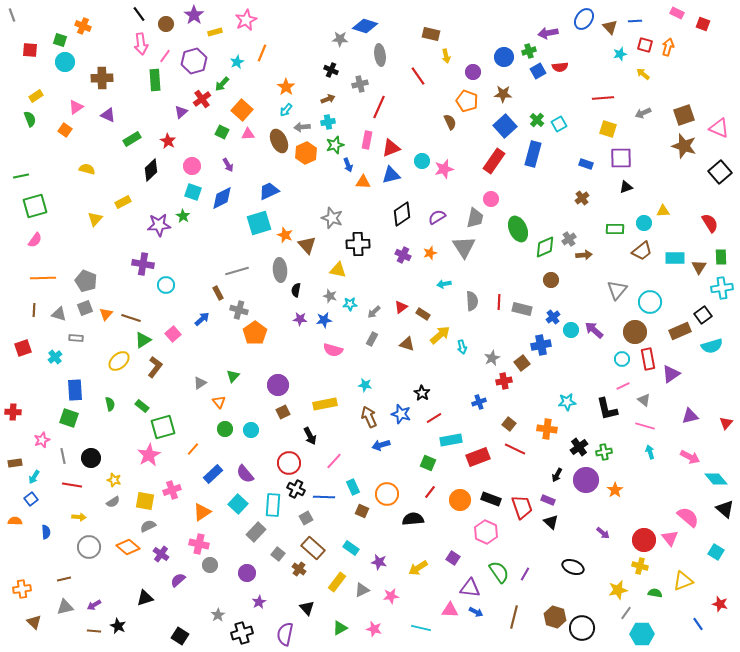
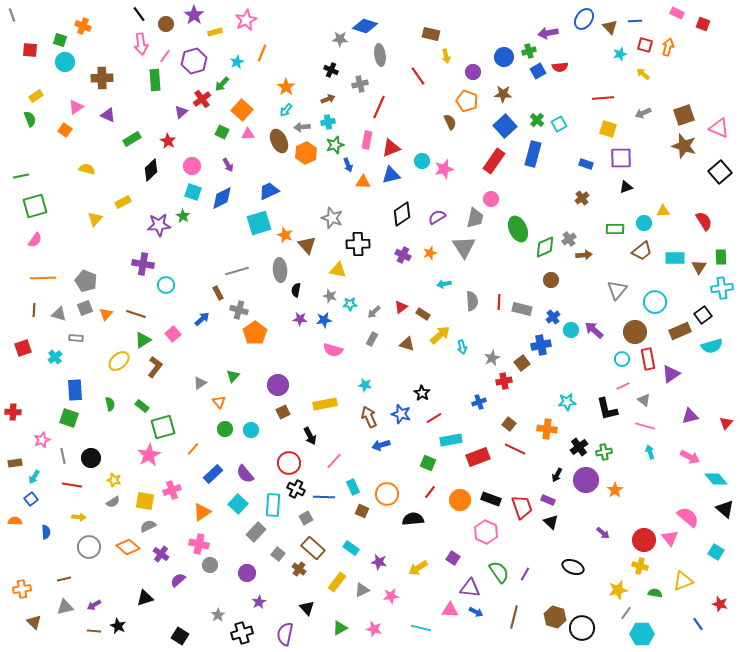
red semicircle at (710, 223): moved 6 px left, 2 px up
cyan circle at (650, 302): moved 5 px right
brown line at (131, 318): moved 5 px right, 4 px up
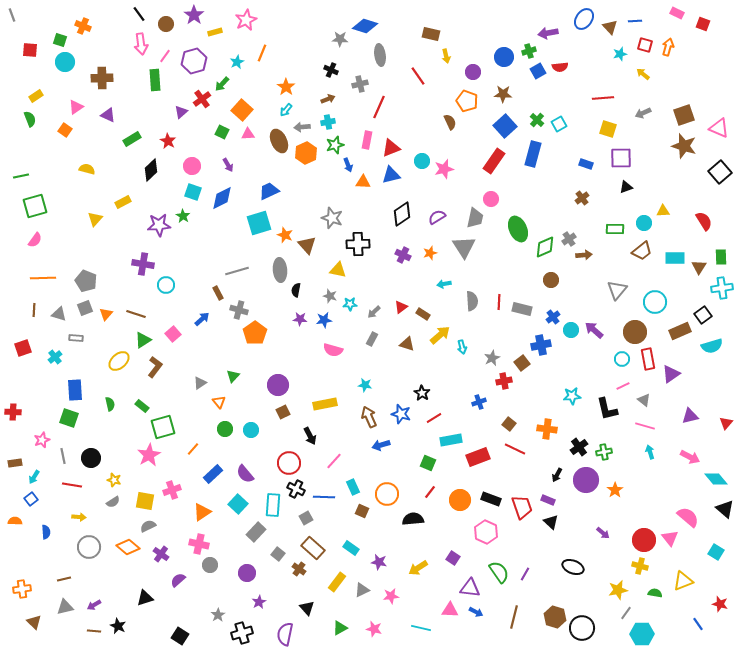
cyan star at (567, 402): moved 5 px right, 6 px up
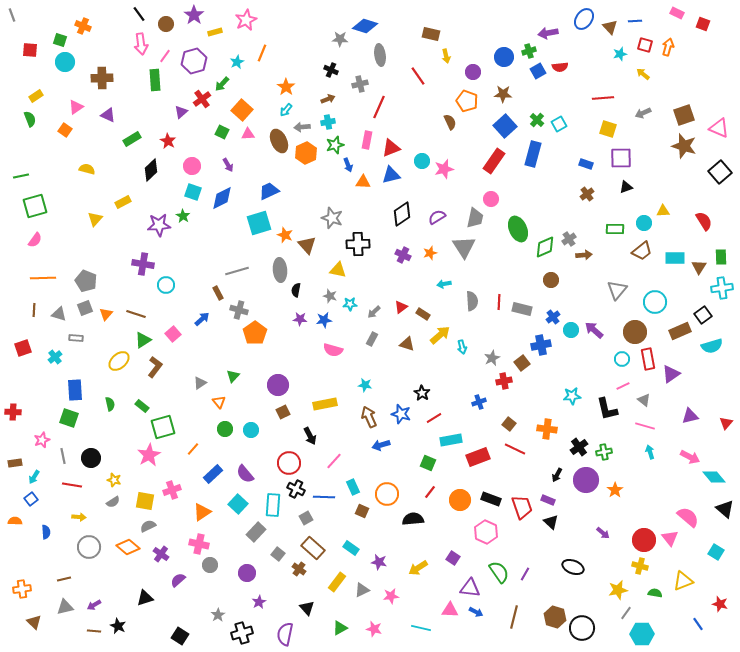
brown cross at (582, 198): moved 5 px right, 4 px up
cyan diamond at (716, 479): moved 2 px left, 2 px up
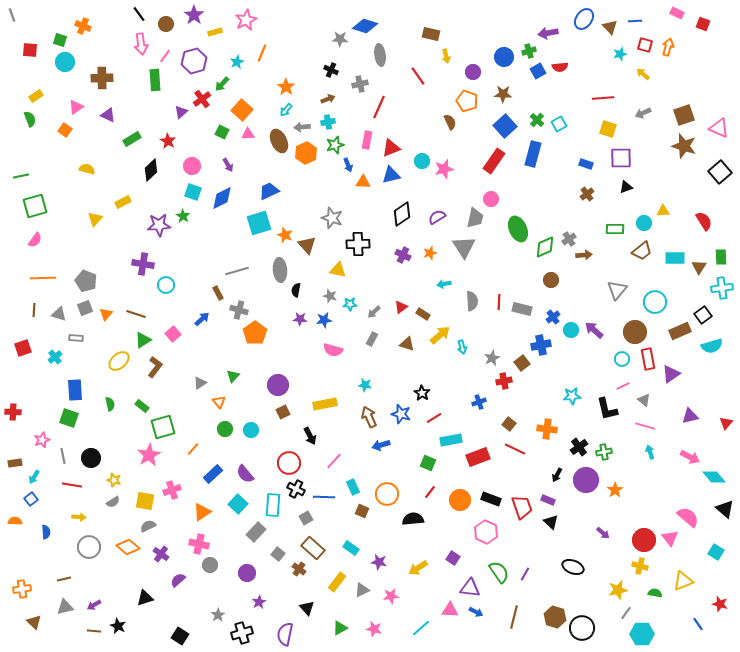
cyan line at (421, 628): rotated 54 degrees counterclockwise
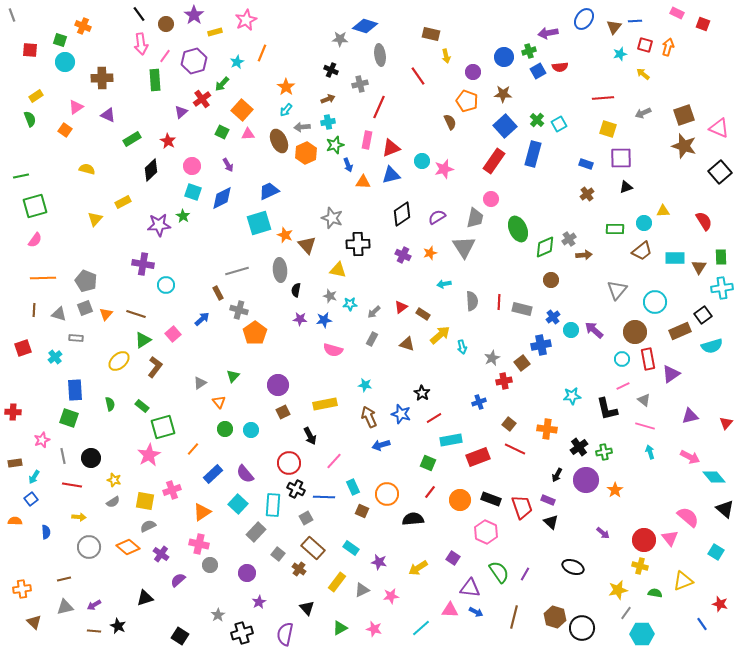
brown triangle at (610, 27): moved 4 px right; rotated 21 degrees clockwise
blue line at (698, 624): moved 4 px right
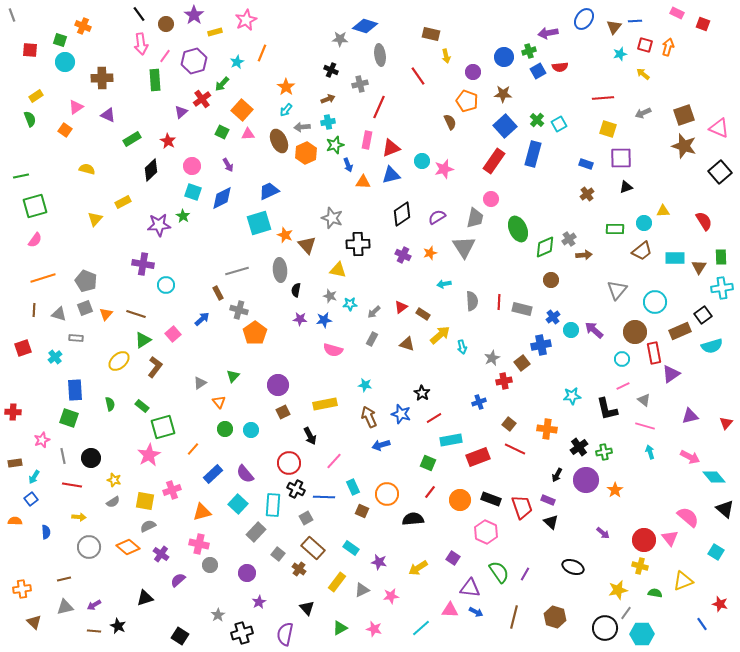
orange line at (43, 278): rotated 15 degrees counterclockwise
red rectangle at (648, 359): moved 6 px right, 6 px up
orange triangle at (202, 512): rotated 18 degrees clockwise
black circle at (582, 628): moved 23 px right
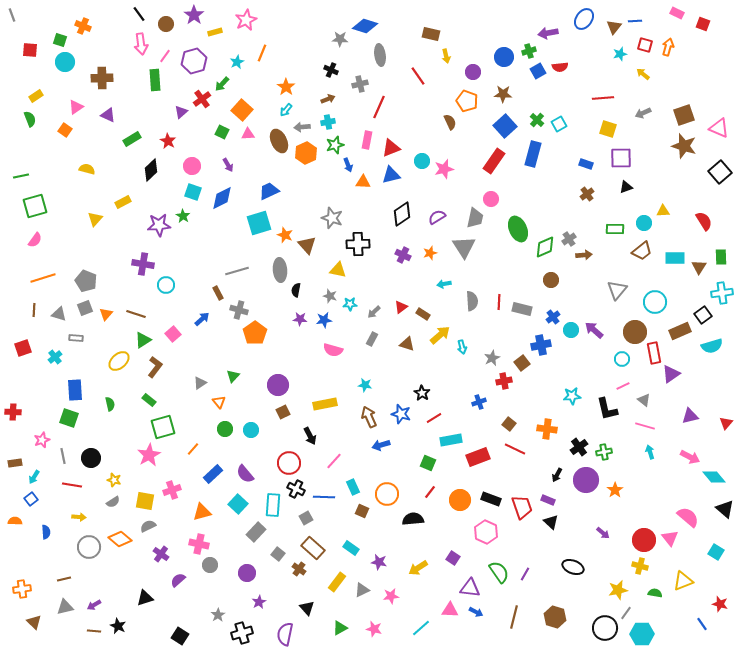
cyan cross at (722, 288): moved 5 px down
green rectangle at (142, 406): moved 7 px right, 6 px up
orange diamond at (128, 547): moved 8 px left, 8 px up
